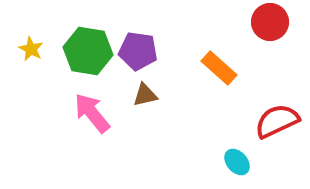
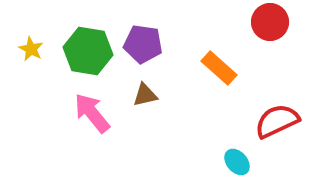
purple pentagon: moved 5 px right, 7 px up
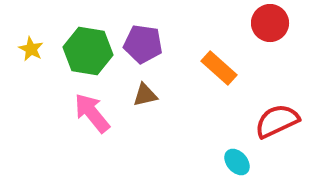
red circle: moved 1 px down
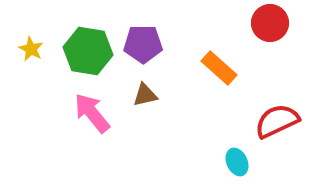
purple pentagon: rotated 9 degrees counterclockwise
cyan ellipse: rotated 16 degrees clockwise
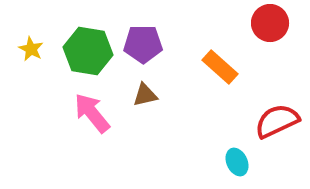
orange rectangle: moved 1 px right, 1 px up
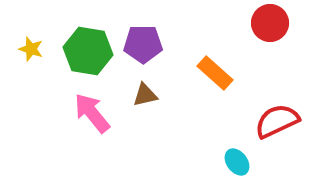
yellow star: rotated 10 degrees counterclockwise
orange rectangle: moved 5 px left, 6 px down
cyan ellipse: rotated 12 degrees counterclockwise
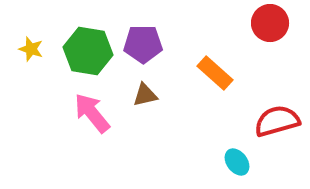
red semicircle: rotated 9 degrees clockwise
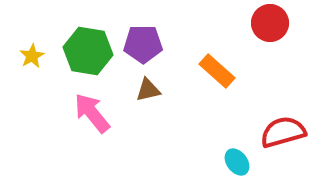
yellow star: moved 1 px right, 7 px down; rotated 25 degrees clockwise
orange rectangle: moved 2 px right, 2 px up
brown triangle: moved 3 px right, 5 px up
red semicircle: moved 6 px right, 11 px down
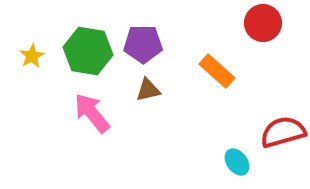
red circle: moved 7 px left
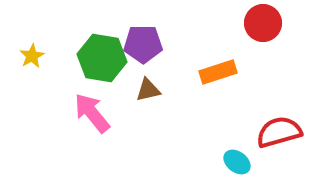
green hexagon: moved 14 px right, 7 px down
orange rectangle: moved 1 px right, 1 px down; rotated 60 degrees counterclockwise
red semicircle: moved 4 px left
cyan ellipse: rotated 16 degrees counterclockwise
